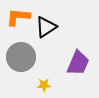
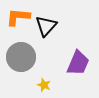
black triangle: moved 1 px up; rotated 15 degrees counterclockwise
yellow star: rotated 24 degrees clockwise
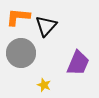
gray circle: moved 4 px up
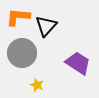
gray circle: moved 1 px right
purple trapezoid: rotated 80 degrees counterclockwise
yellow star: moved 7 px left
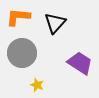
black triangle: moved 9 px right, 3 px up
purple trapezoid: moved 2 px right
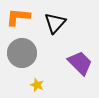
purple trapezoid: rotated 12 degrees clockwise
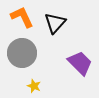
orange L-shape: moved 4 px right; rotated 60 degrees clockwise
yellow star: moved 3 px left, 1 px down
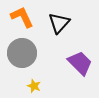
black triangle: moved 4 px right
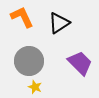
black triangle: rotated 15 degrees clockwise
gray circle: moved 7 px right, 8 px down
yellow star: moved 1 px right, 1 px down
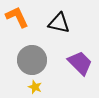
orange L-shape: moved 5 px left
black triangle: rotated 45 degrees clockwise
gray circle: moved 3 px right, 1 px up
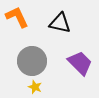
black triangle: moved 1 px right
gray circle: moved 1 px down
